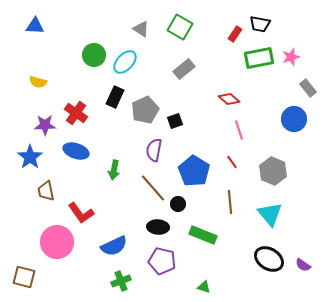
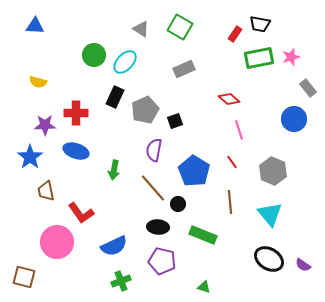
gray rectangle at (184, 69): rotated 15 degrees clockwise
red cross at (76, 113): rotated 35 degrees counterclockwise
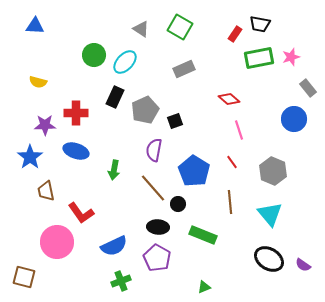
purple pentagon at (162, 261): moved 5 px left, 3 px up; rotated 16 degrees clockwise
green triangle at (204, 287): rotated 40 degrees counterclockwise
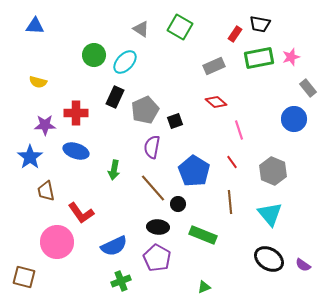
gray rectangle at (184, 69): moved 30 px right, 3 px up
red diamond at (229, 99): moved 13 px left, 3 px down
purple semicircle at (154, 150): moved 2 px left, 3 px up
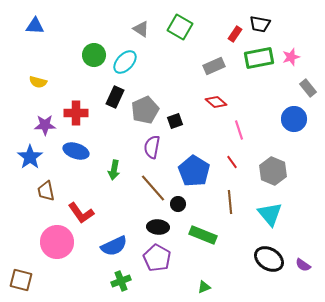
brown square at (24, 277): moved 3 px left, 3 px down
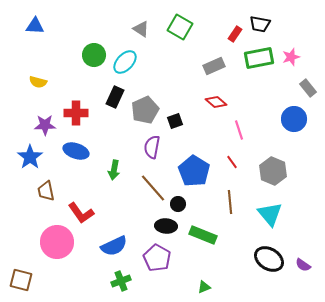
black ellipse at (158, 227): moved 8 px right, 1 px up
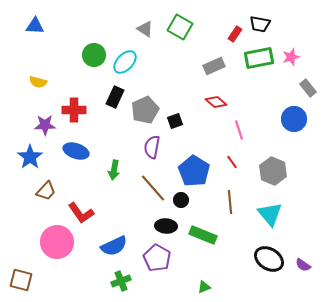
gray triangle at (141, 29): moved 4 px right
red cross at (76, 113): moved 2 px left, 3 px up
brown trapezoid at (46, 191): rotated 125 degrees counterclockwise
black circle at (178, 204): moved 3 px right, 4 px up
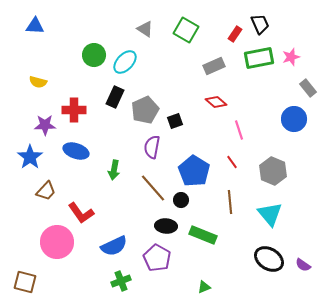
black trapezoid at (260, 24): rotated 125 degrees counterclockwise
green square at (180, 27): moved 6 px right, 3 px down
brown square at (21, 280): moved 4 px right, 2 px down
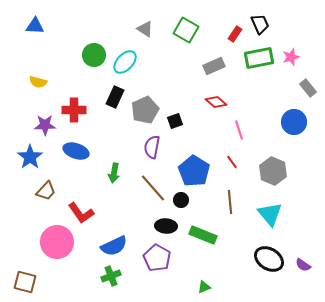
blue circle at (294, 119): moved 3 px down
green arrow at (114, 170): moved 3 px down
green cross at (121, 281): moved 10 px left, 5 px up
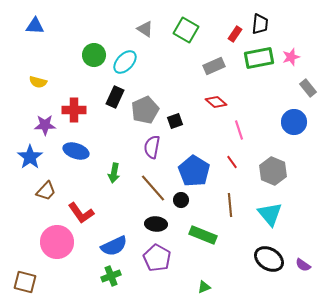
black trapezoid at (260, 24): rotated 30 degrees clockwise
brown line at (230, 202): moved 3 px down
black ellipse at (166, 226): moved 10 px left, 2 px up
